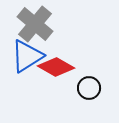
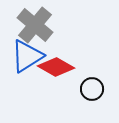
gray cross: moved 1 px down
black circle: moved 3 px right, 1 px down
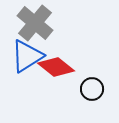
gray cross: moved 2 px up
red diamond: rotated 9 degrees clockwise
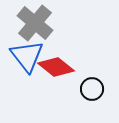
blue triangle: rotated 36 degrees counterclockwise
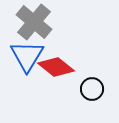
gray cross: moved 1 px left, 1 px up
blue triangle: rotated 9 degrees clockwise
